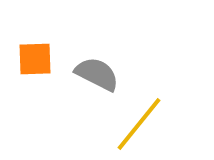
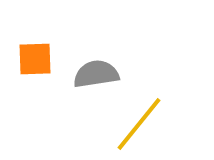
gray semicircle: moved 1 px left; rotated 36 degrees counterclockwise
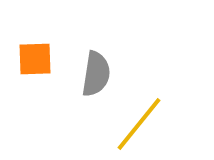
gray semicircle: rotated 108 degrees clockwise
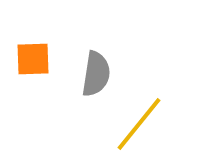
orange square: moved 2 px left
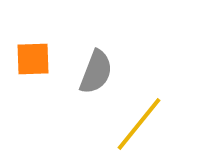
gray semicircle: moved 2 px up; rotated 12 degrees clockwise
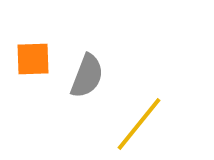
gray semicircle: moved 9 px left, 4 px down
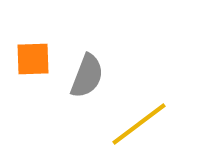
yellow line: rotated 14 degrees clockwise
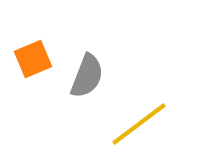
orange square: rotated 21 degrees counterclockwise
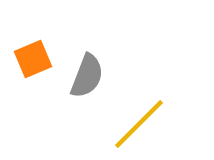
yellow line: rotated 8 degrees counterclockwise
